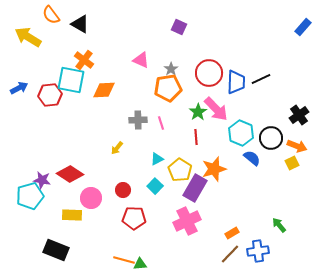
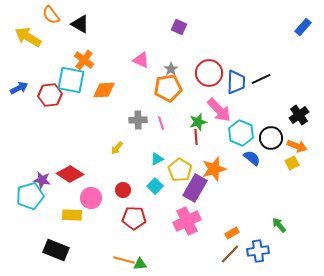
pink arrow at (216, 109): moved 3 px right, 1 px down
green star at (198, 112): moved 10 px down; rotated 18 degrees clockwise
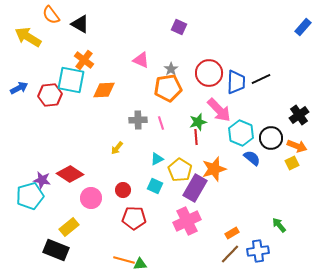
cyan square at (155, 186): rotated 21 degrees counterclockwise
yellow rectangle at (72, 215): moved 3 px left, 12 px down; rotated 42 degrees counterclockwise
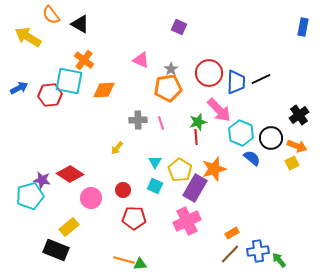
blue rectangle at (303, 27): rotated 30 degrees counterclockwise
cyan square at (71, 80): moved 2 px left, 1 px down
cyan triangle at (157, 159): moved 2 px left, 3 px down; rotated 32 degrees counterclockwise
green arrow at (279, 225): moved 35 px down
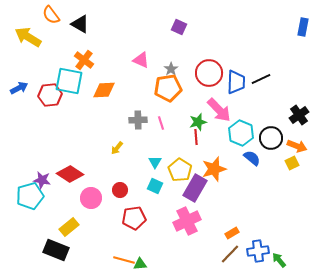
red circle at (123, 190): moved 3 px left
red pentagon at (134, 218): rotated 10 degrees counterclockwise
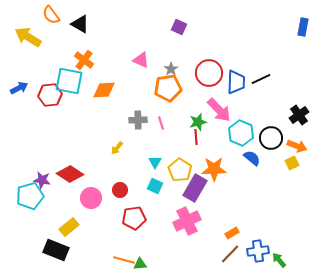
orange star at (214, 169): rotated 15 degrees clockwise
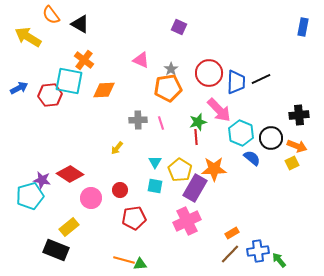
black cross at (299, 115): rotated 30 degrees clockwise
cyan square at (155, 186): rotated 14 degrees counterclockwise
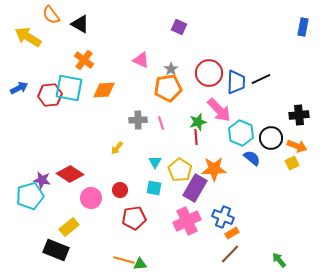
cyan square at (69, 81): moved 7 px down
cyan square at (155, 186): moved 1 px left, 2 px down
blue cross at (258, 251): moved 35 px left, 34 px up; rotated 30 degrees clockwise
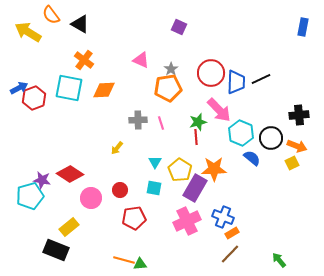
yellow arrow at (28, 37): moved 5 px up
red circle at (209, 73): moved 2 px right
red hexagon at (50, 95): moved 16 px left, 3 px down; rotated 15 degrees counterclockwise
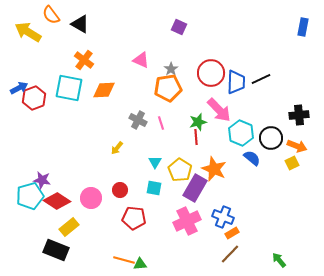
gray cross at (138, 120): rotated 30 degrees clockwise
orange star at (214, 169): rotated 25 degrees clockwise
red diamond at (70, 174): moved 13 px left, 27 px down
red pentagon at (134, 218): rotated 15 degrees clockwise
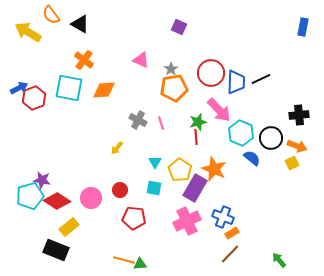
orange pentagon at (168, 88): moved 6 px right
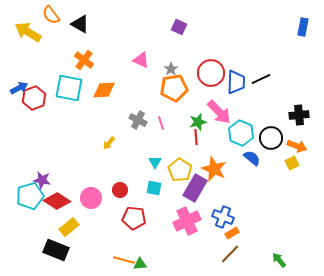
pink arrow at (219, 110): moved 2 px down
yellow arrow at (117, 148): moved 8 px left, 5 px up
